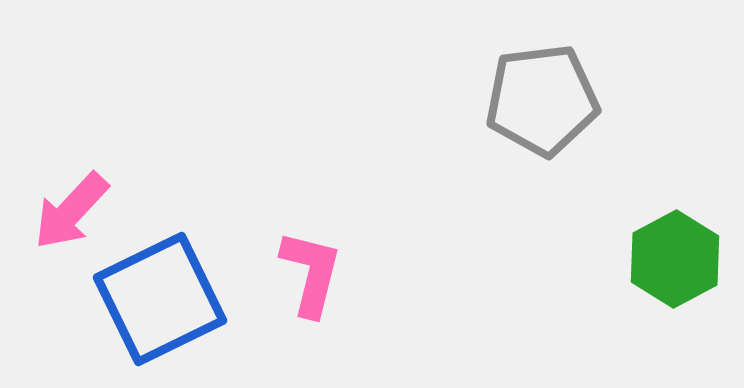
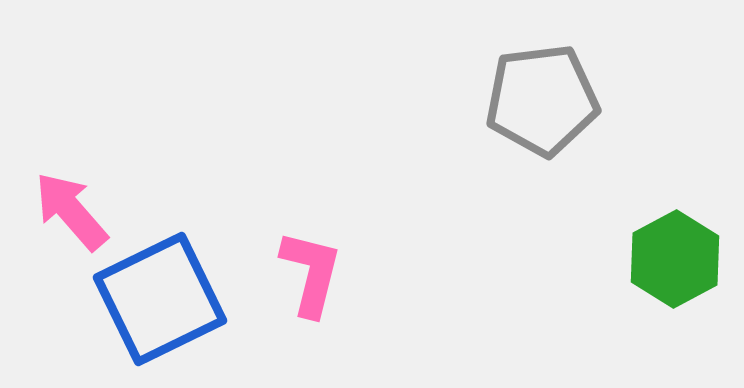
pink arrow: rotated 96 degrees clockwise
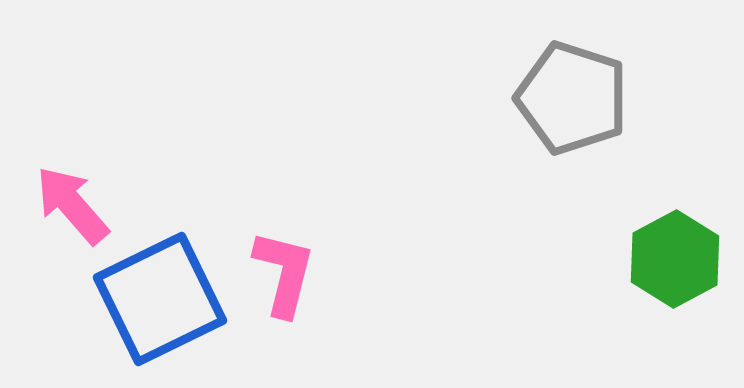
gray pentagon: moved 30 px right, 2 px up; rotated 25 degrees clockwise
pink arrow: moved 1 px right, 6 px up
pink L-shape: moved 27 px left
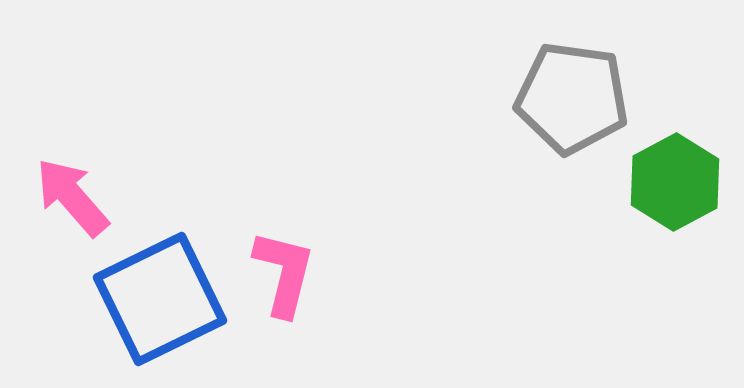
gray pentagon: rotated 10 degrees counterclockwise
pink arrow: moved 8 px up
green hexagon: moved 77 px up
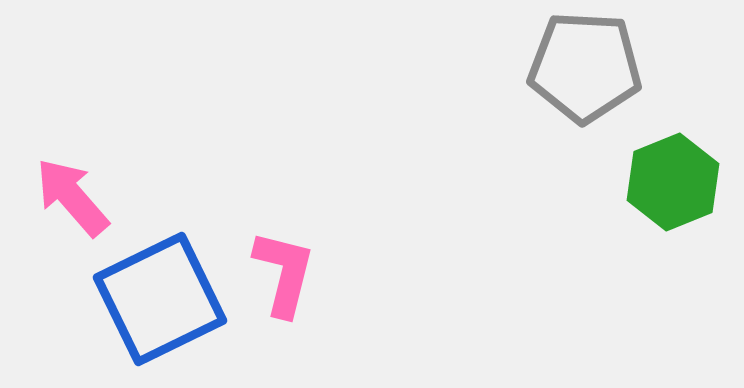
gray pentagon: moved 13 px right, 31 px up; rotated 5 degrees counterclockwise
green hexagon: moved 2 px left; rotated 6 degrees clockwise
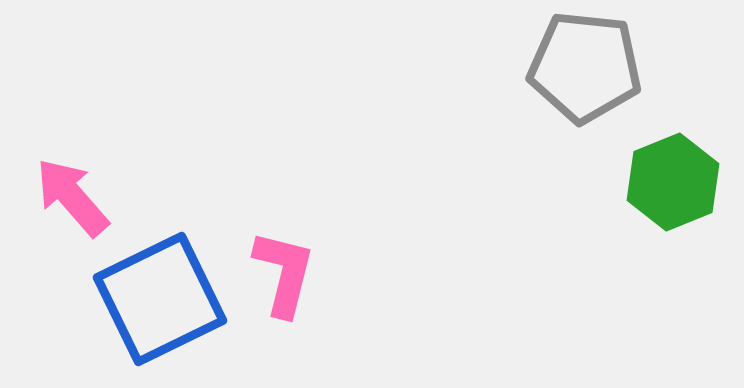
gray pentagon: rotated 3 degrees clockwise
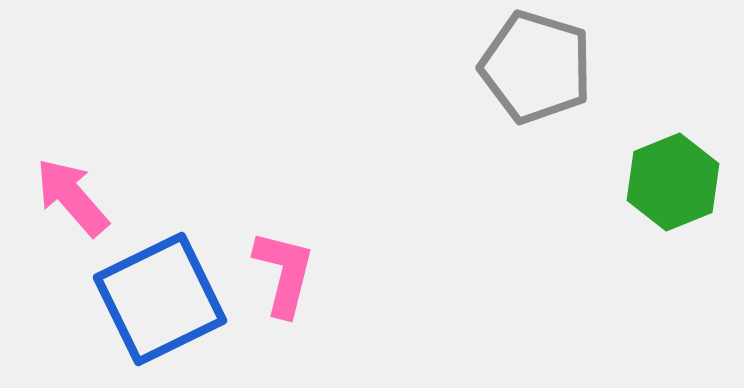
gray pentagon: moved 49 px left; rotated 11 degrees clockwise
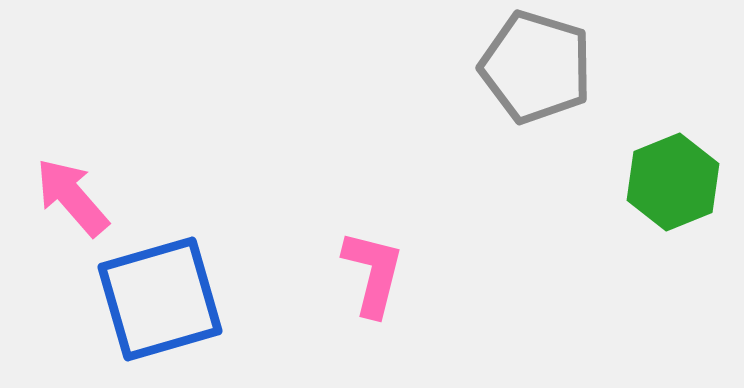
pink L-shape: moved 89 px right
blue square: rotated 10 degrees clockwise
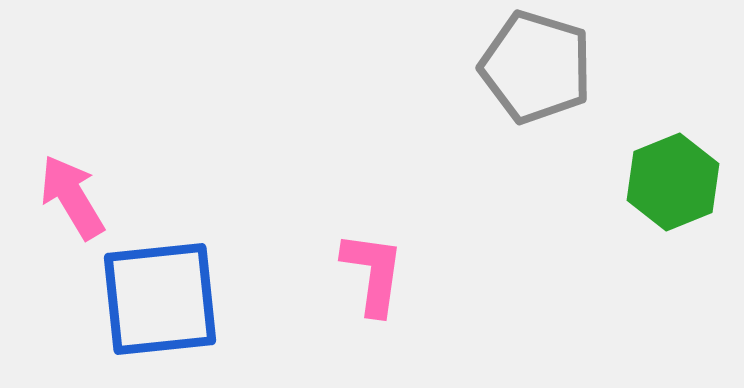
pink arrow: rotated 10 degrees clockwise
pink L-shape: rotated 6 degrees counterclockwise
blue square: rotated 10 degrees clockwise
